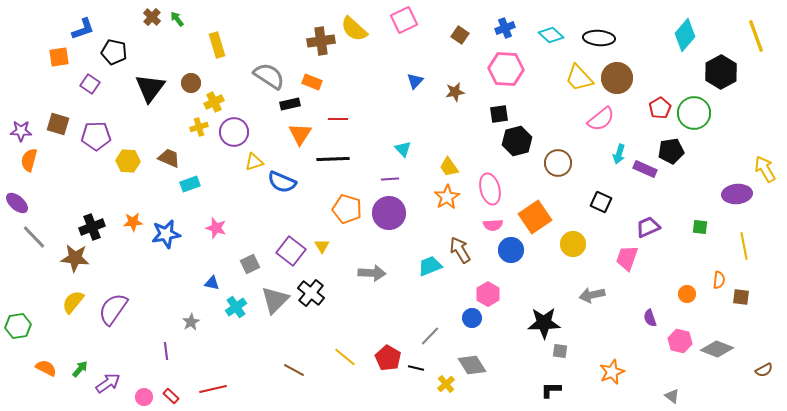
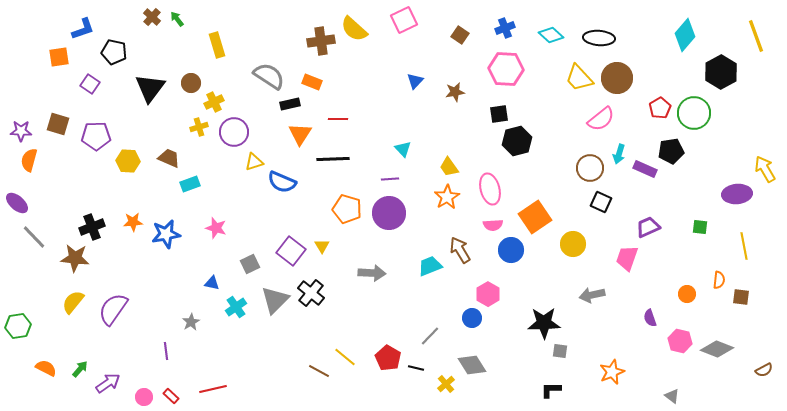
brown circle at (558, 163): moved 32 px right, 5 px down
brown line at (294, 370): moved 25 px right, 1 px down
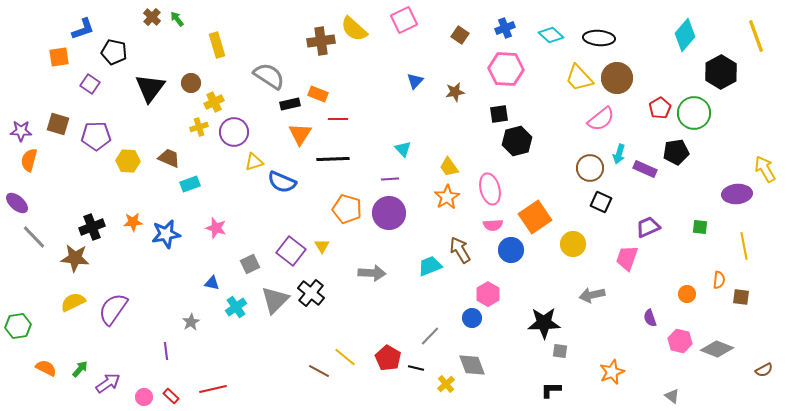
orange rectangle at (312, 82): moved 6 px right, 12 px down
black pentagon at (671, 151): moved 5 px right, 1 px down
yellow semicircle at (73, 302): rotated 25 degrees clockwise
gray diamond at (472, 365): rotated 12 degrees clockwise
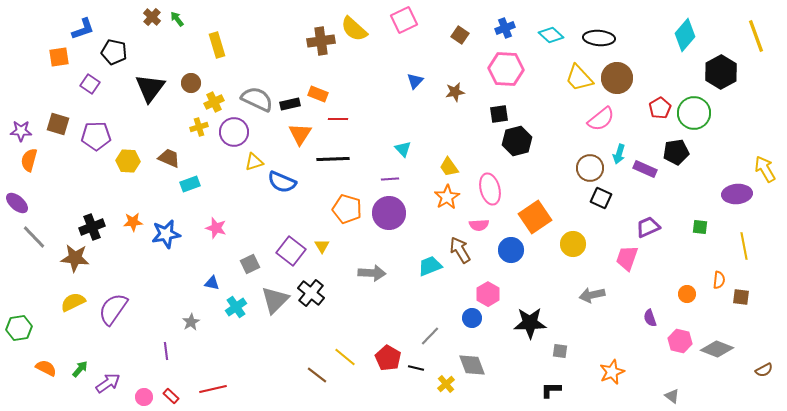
gray semicircle at (269, 76): moved 12 px left, 23 px down; rotated 8 degrees counterclockwise
black square at (601, 202): moved 4 px up
pink semicircle at (493, 225): moved 14 px left
black star at (544, 323): moved 14 px left
green hexagon at (18, 326): moved 1 px right, 2 px down
brown line at (319, 371): moved 2 px left, 4 px down; rotated 10 degrees clockwise
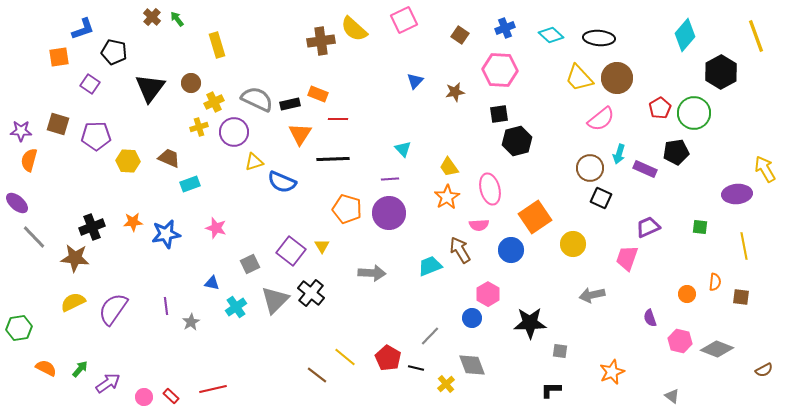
pink hexagon at (506, 69): moved 6 px left, 1 px down
orange semicircle at (719, 280): moved 4 px left, 2 px down
purple line at (166, 351): moved 45 px up
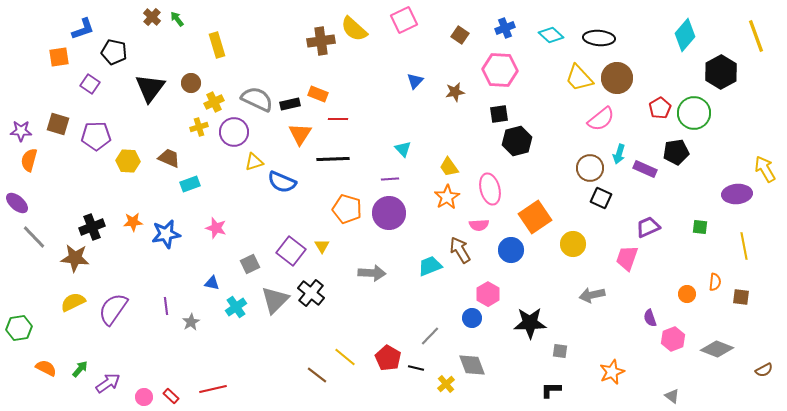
pink hexagon at (680, 341): moved 7 px left, 2 px up; rotated 25 degrees clockwise
